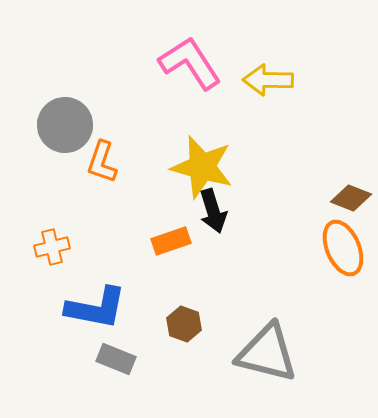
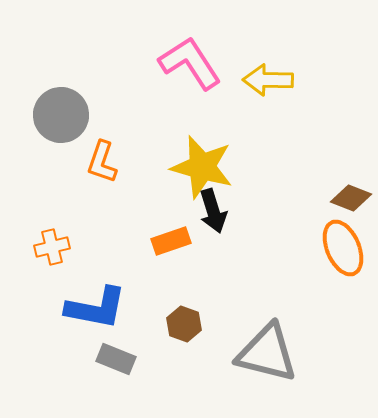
gray circle: moved 4 px left, 10 px up
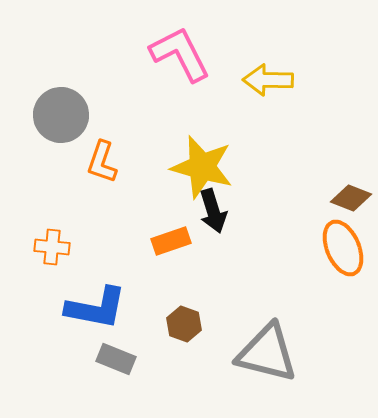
pink L-shape: moved 10 px left, 9 px up; rotated 6 degrees clockwise
orange cross: rotated 20 degrees clockwise
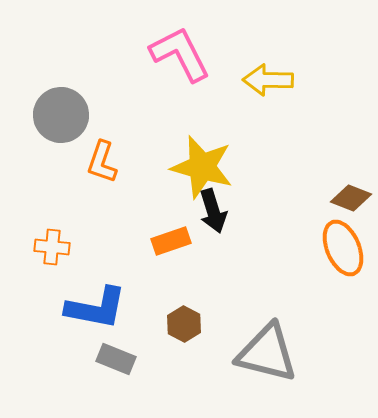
brown hexagon: rotated 8 degrees clockwise
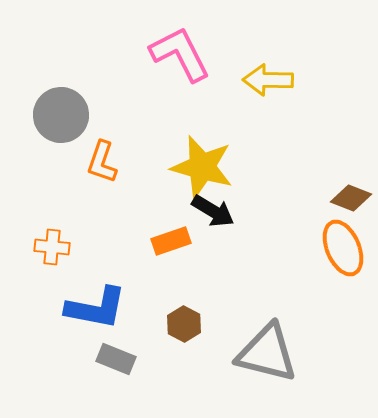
black arrow: rotated 42 degrees counterclockwise
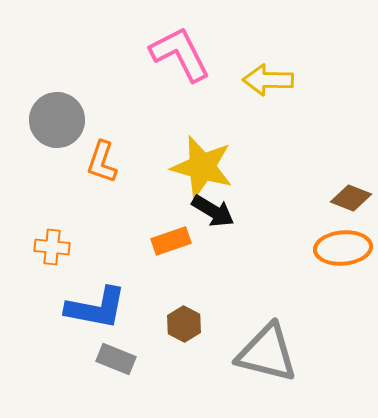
gray circle: moved 4 px left, 5 px down
orange ellipse: rotated 72 degrees counterclockwise
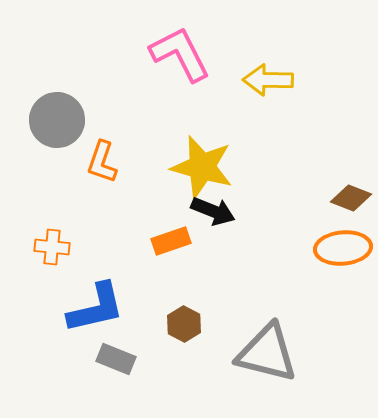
black arrow: rotated 9 degrees counterclockwise
blue L-shape: rotated 24 degrees counterclockwise
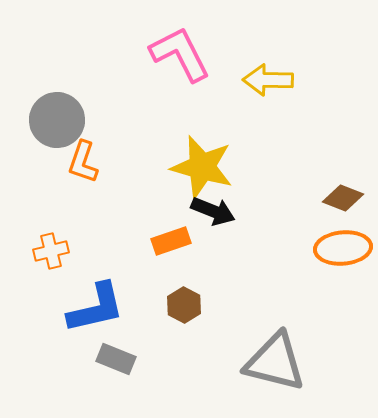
orange L-shape: moved 19 px left
brown diamond: moved 8 px left
orange cross: moved 1 px left, 4 px down; rotated 20 degrees counterclockwise
brown hexagon: moved 19 px up
gray triangle: moved 8 px right, 9 px down
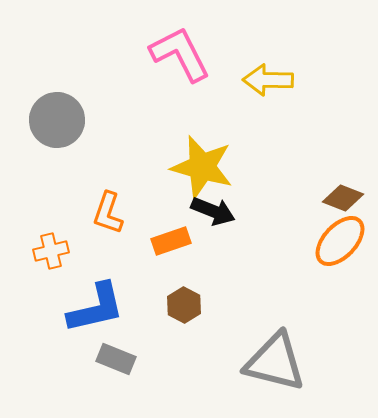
orange L-shape: moved 25 px right, 51 px down
orange ellipse: moved 3 px left, 7 px up; rotated 42 degrees counterclockwise
